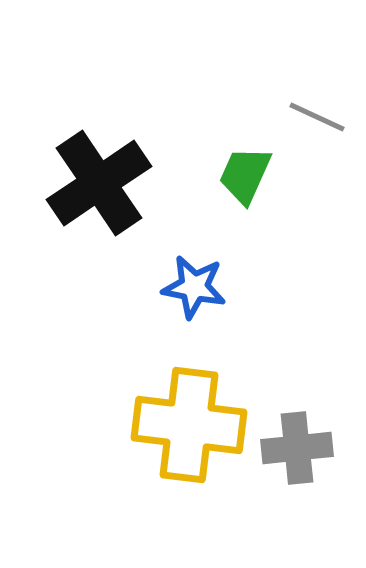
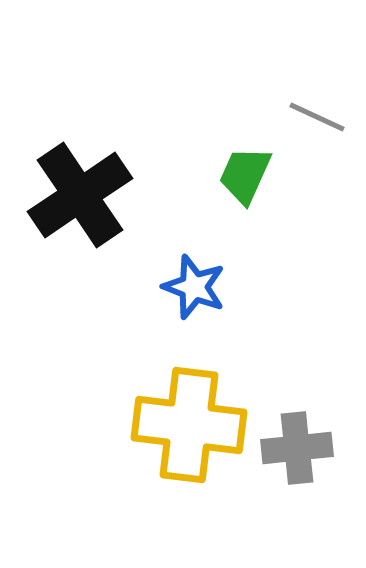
black cross: moved 19 px left, 12 px down
blue star: rotated 10 degrees clockwise
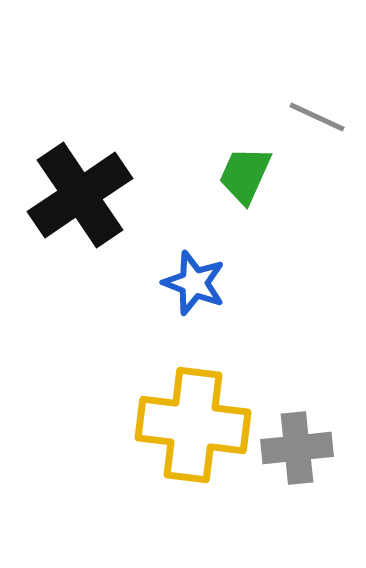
blue star: moved 4 px up
yellow cross: moved 4 px right
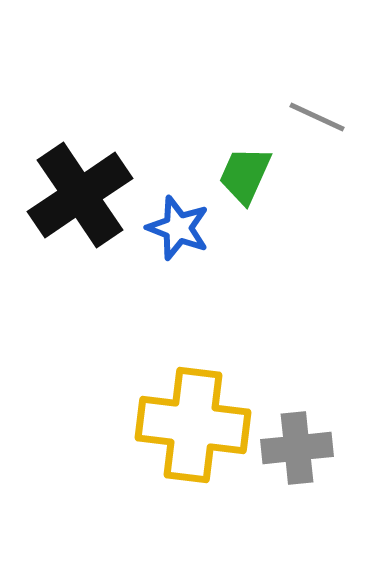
blue star: moved 16 px left, 55 px up
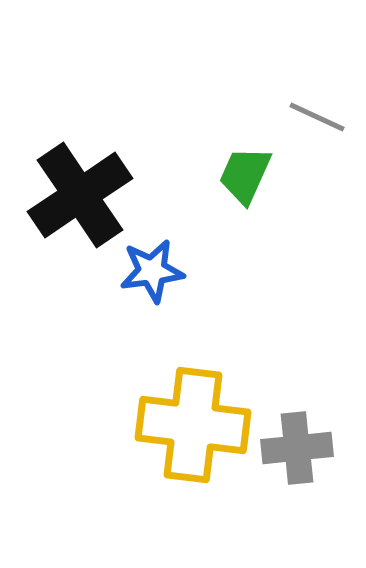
blue star: moved 26 px left, 43 px down; rotated 28 degrees counterclockwise
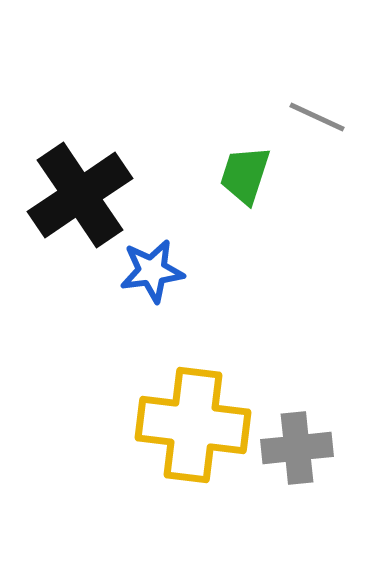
green trapezoid: rotated 6 degrees counterclockwise
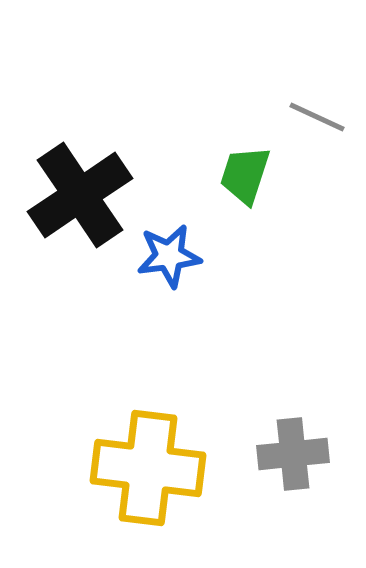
blue star: moved 17 px right, 15 px up
yellow cross: moved 45 px left, 43 px down
gray cross: moved 4 px left, 6 px down
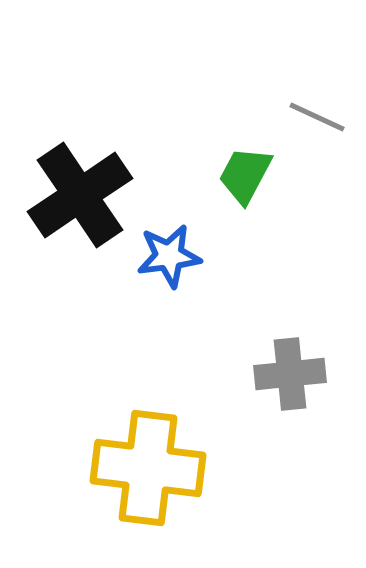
green trapezoid: rotated 10 degrees clockwise
gray cross: moved 3 px left, 80 px up
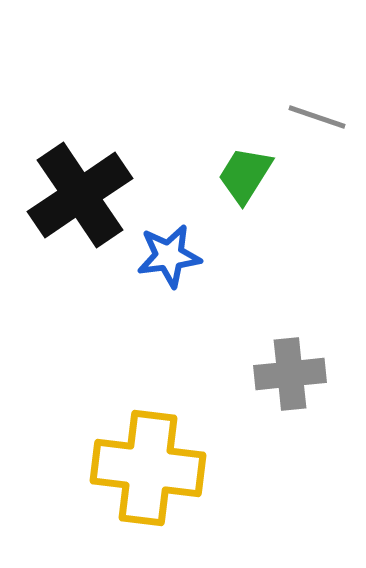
gray line: rotated 6 degrees counterclockwise
green trapezoid: rotated 4 degrees clockwise
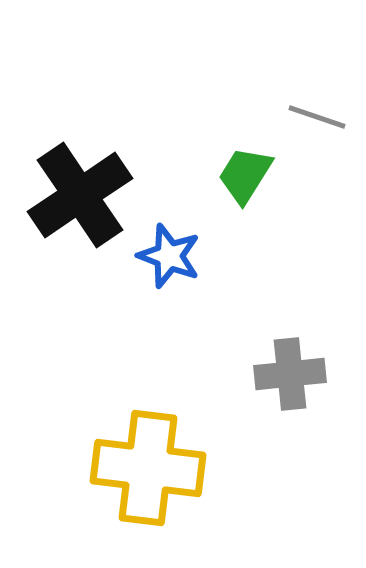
blue star: rotated 28 degrees clockwise
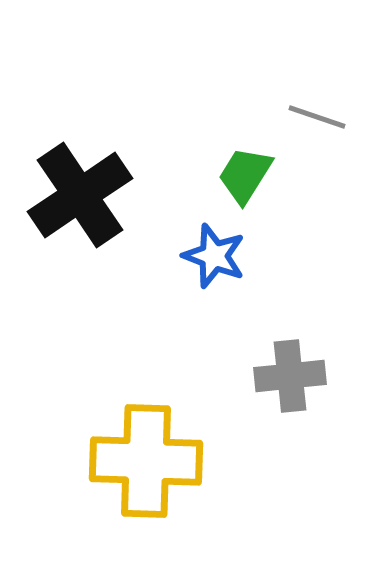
blue star: moved 45 px right
gray cross: moved 2 px down
yellow cross: moved 2 px left, 7 px up; rotated 5 degrees counterclockwise
